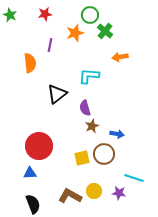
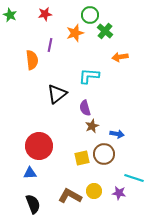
orange semicircle: moved 2 px right, 3 px up
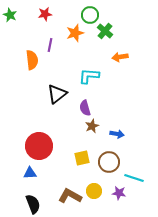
brown circle: moved 5 px right, 8 px down
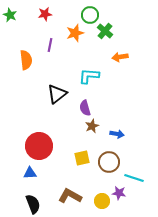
orange semicircle: moved 6 px left
yellow circle: moved 8 px right, 10 px down
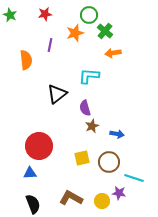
green circle: moved 1 px left
orange arrow: moved 7 px left, 4 px up
brown L-shape: moved 1 px right, 2 px down
